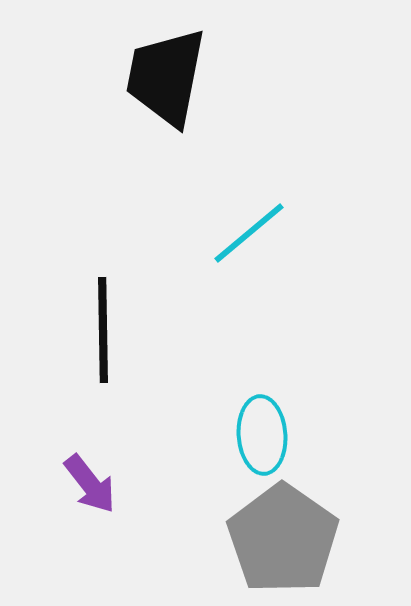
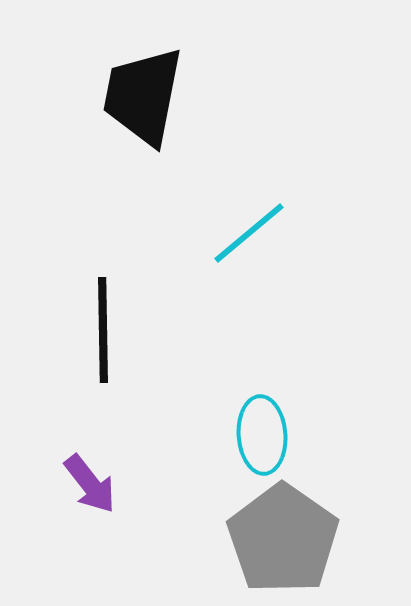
black trapezoid: moved 23 px left, 19 px down
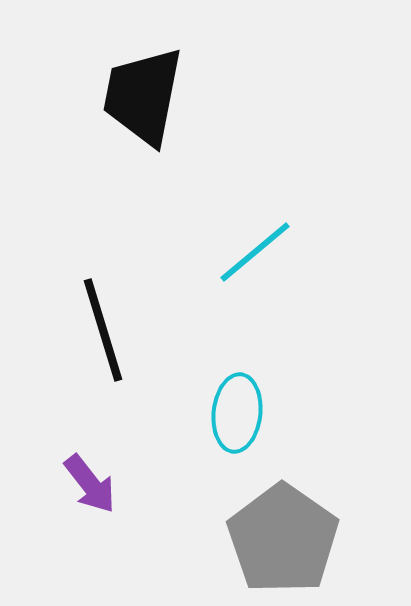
cyan line: moved 6 px right, 19 px down
black line: rotated 16 degrees counterclockwise
cyan ellipse: moved 25 px left, 22 px up; rotated 10 degrees clockwise
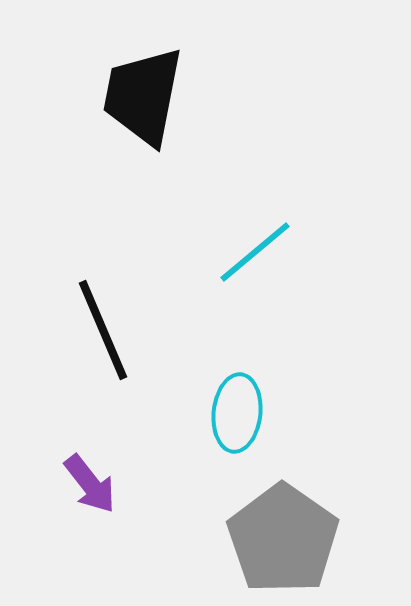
black line: rotated 6 degrees counterclockwise
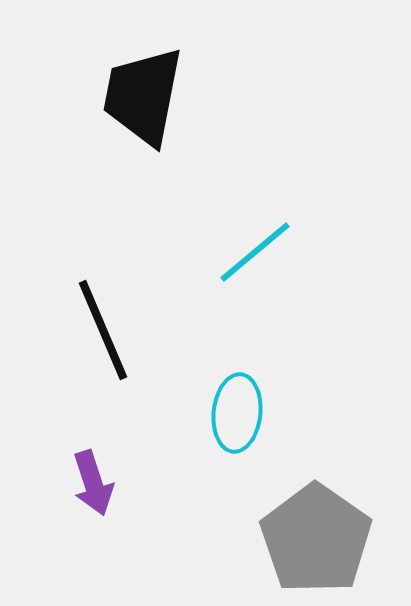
purple arrow: moved 3 px right, 1 px up; rotated 20 degrees clockwise
gray pentagon: moved 33 px right
